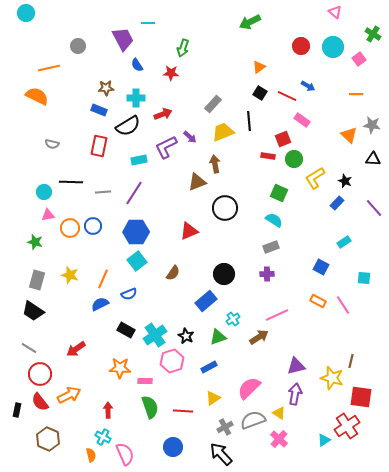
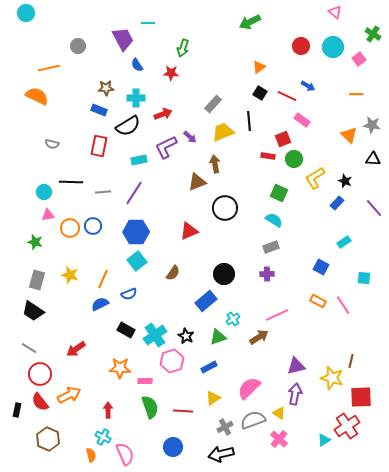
red square at (361, 397): rotated 10 degrees counterclockwise
black arrow at (221, 454): rotated 60 degrees counterclockwise
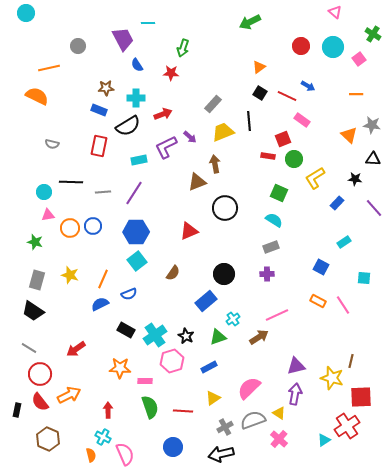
black star at (345, 181): moved 10 px right, 2 px up; rotated 16 degrees counterclockwise
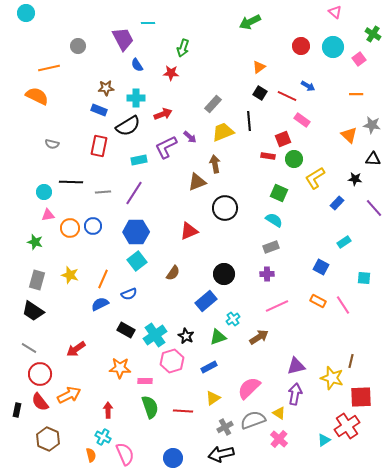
pink line at (277, 315): moved 9 px up
blue circle at (173, 447): moved 11 px down
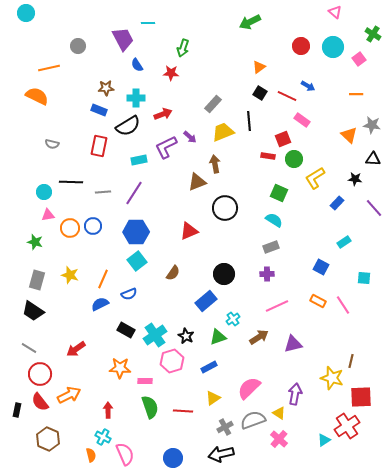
purple triangle at (296, 366): moved 3 px left, 22 px up
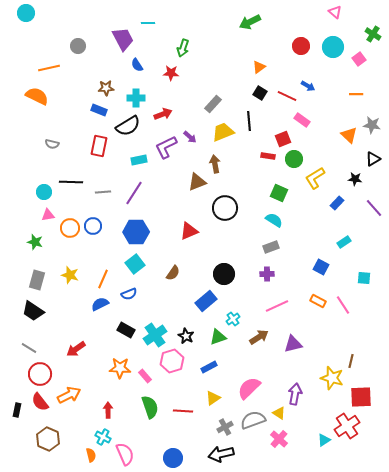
black triangle at (373, 159): rotated 35 degrees counterclockwise
cyan square at (137, 261): moved 2 px left, 3 px down
pink rectangle at (145, 381): moved 5 px up; rotated 48 degrees clockwise
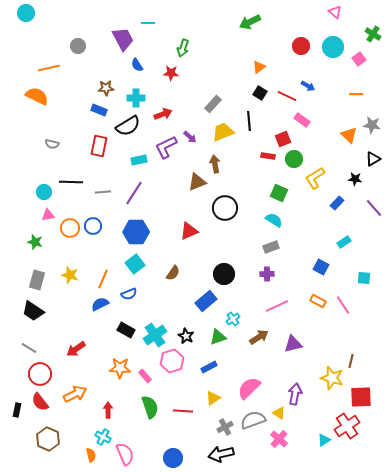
orange arrow at (69, 395): moved 6 px right, 1 px up
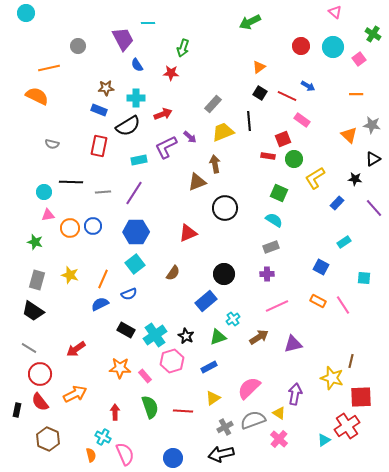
red triangle at (189, 231): moved 1 px left, 2 px down
red arrow at (108, 410): moved 7 px right, 2 px down
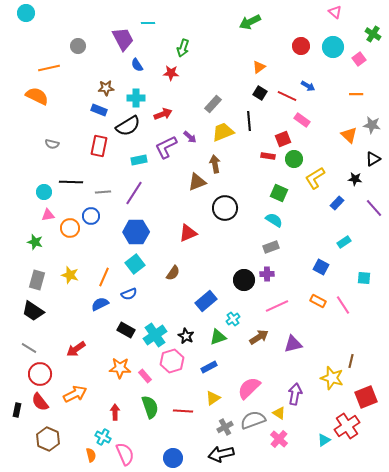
blue circle at (93, 226): moved 2 px left, 10 px up
black circle at (224, 274): moved 20 px right, 6 px down
orange line at (103, 279): moved 1 px right, 2 px up
red square at (361, 397): moved 5 px right; rotated 20 degrees counterclockwise
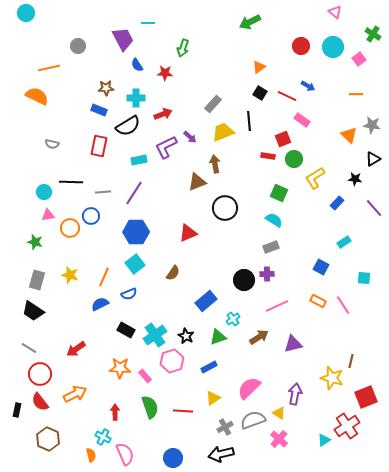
red star at (171, 73): moved 6 px left
